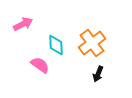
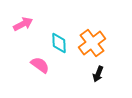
cyan diamond: moved 3 px right, 2 px up
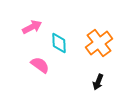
pink arrow: moved 9 px right, 3 px down
orange cross: moved 7 px right
black arrow: moved 8 px down
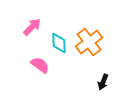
pink arrow: rotated 18 degrees counterclockwise
orange cross: moved 10 px left, 1 px up
black arrow: moved 5 px right
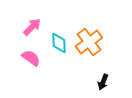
pink semicircle: moved 9 px left, 7 px up
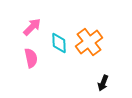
pink semicircle: rotated 42 degrees clockwise
black arrow: moved 1 px down
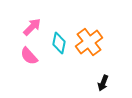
cyan diamond: rotated 15 degrees clockwise
pink semicircle: moved 2 px left, 2 px up; rotated 150 degrees clockwise
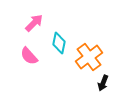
pink arrow: moved 2 px right, 4 px up
orange cross: moved 15 px down
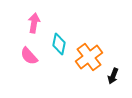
pink arrow: rotated 36 degrees counterclockwise
cyan diamond: moved 1 px down
black arrow: moved 10 px right, 7 px up
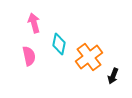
pink arrow: rotated 24 degrees counterclockwise
pink semicircle: rotated 150 degrees counterclockwise
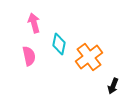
black arrow: moved 10 px down
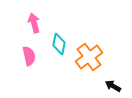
black arrow: rotated 98 degrees clockwise
